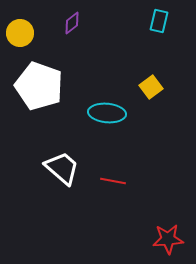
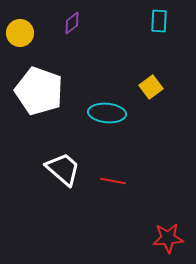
cyan rectangle: rotated 10 degrees counterclockwise
white pentagon: moved 5 px down
white trapezoid: moved 1 px right, 1 px down
red star: moved 1 px up
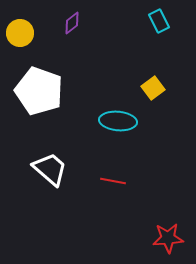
cyan rectangle: rotated 30 degrees counterclockwise
yellow square: moved 2 px right, 1 px down
cyan ellipse: moved 11 px right, 8 px down
white trapezoid: moved 13 px left
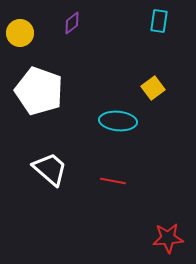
cyan rectangle: rotated 35 degrees clockwise
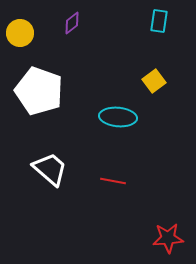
yellow square: moved 1 px right, 7 px up
cyan ellipse: moved 4 px up
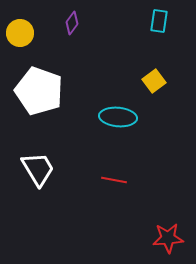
purple diamond: rotated 15 degrees counterclockwise
white trapezoid: moved 12 px left; rotated 18 degrees clockwise
red line: moved 1 px right, 1 px up
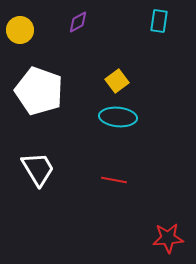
purple diamond: moved 6 px right, 1 px up; rotated 25 degrees clockwise
yellow circle: moved 3 px up
yellow square: moved 37 px left
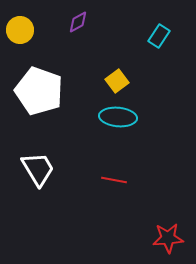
cyan rectangle: moved 15 px down; rotated 25 degrees clockwise
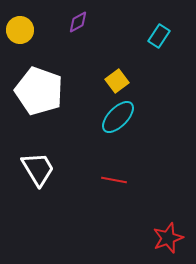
cyan ellipse: rotated 51 degrees counterclockwise
red star: rotated 16 degrees counterclockwise
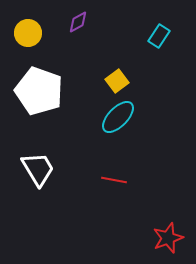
yellow circle: moved 8 px right, 3 px down
